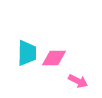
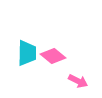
pink diamond: moved 1 px left, 2 px up; rotated 40 degrees clockwise
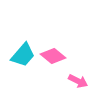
cyan trapezoid: moved 4 px left, 2 px down; rotated 40 degrees clockwise
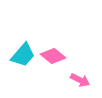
pink arrow: moved 2 px right, 1 px up
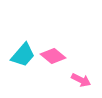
pink arrow: moved 1 px right
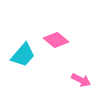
pink diamond: moved 3 px right, 16 px up
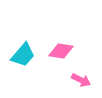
pink diamond: moved 5 px right, 11 px down; rotated 30 degrees counterclockwise
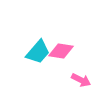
cyan trapezoid: moved 15 px right, 3 px up
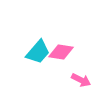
pink diamond: moved 1 px down
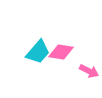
pink arrow: moved 8 px right, 9 px up
